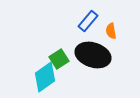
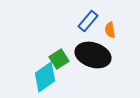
orange semicircle: moved 1 px left, 1 px up
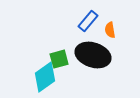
green square: rotated 18 degrees clockwise
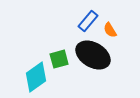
orange semicircle: rotated 21 degrees counterclockwise
black ellipse: rotated 12 degrees clockwise
cyan diamond: moved 9 px left
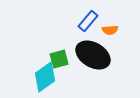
orange semicircle: rotated 63 degrees counterclockwise
cyan diamond: moved 9 px right
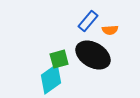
cyan diamond: moved 6 px right, 2 px down
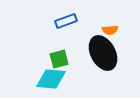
blue rectangle: moved 22 px left; rotated 30 degrees clockwise
black ellipse: moved 10 px right, 2 px up; rotated 32 degrees clockwise
cyan diamond: rotated 40 degrees clockwise
